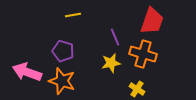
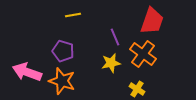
orange cross: rotated 20 degrees clockwise
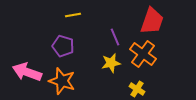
purple pentagon: moved 5 px up
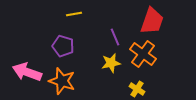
yellow line: moved 1 px right, 1 px up
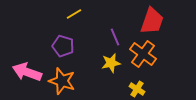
yellow line: rotated 21 degrees counterclockwise
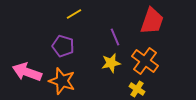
orange cross: moved 2 px right, 7 px down
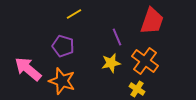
purple line: moved 2 px right
pink arrow: moved 1 px right, 3 px up; rotated 20 degrees clockwise
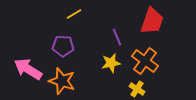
purple pentagon: rotated 15 degrees counterclockwise
pink arrow: rotated 8 degrees counterclockwise
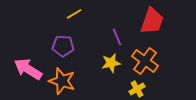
yellow cross: rotated 28 degrees clockwise
